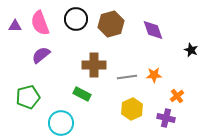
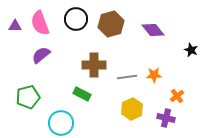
purple diamond: rotated 20 degrees counterclockwise
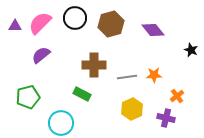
black circle: moved 1 px left, 1 px up
pink semicircle: rotated 65 degrees clockwise
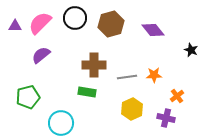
green rectangle: moved 5 px right, 2 px up; rotated 18 degrees counterclockwise
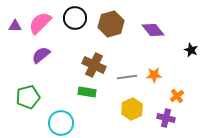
brown cross: rotated 25 degrees clockwise
